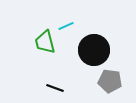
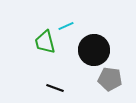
gray pentagon: moved 2 px up
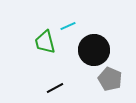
cyan line: moved 2 px right
gray pentagon: rotated 15 degrees clockwise
black line: rotated 48 degrees counterclockwise
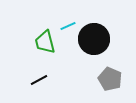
black circle: moved 11 px up
black line: moved 16 px left, 8 px up
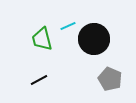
green trapezoid: moved 3 px left, 3 px up
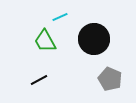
cyan line: moved 8 px left, 9 px up
green trapezoid: moved 3 px right, 2 px down; rotated 15 degrees counterclockwise
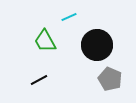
cyan line: moved 9 px right
black circle: moved 3 px right, 6 px down
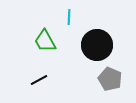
cyan line: rotated 63 degrees counterclockwise
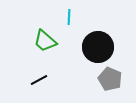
green trapezoid: rotated 20 degrees counterclockwise
black circle: moved 1 px right, 2 px down
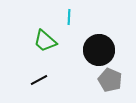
black circle: moved 1 px right, 3 px down
gray pentagon: moved 1 px down
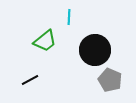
green trapezoid: rotated 80 degrees counterclockwise
black circle: moved 4 px left
black line: moved 9 px left
